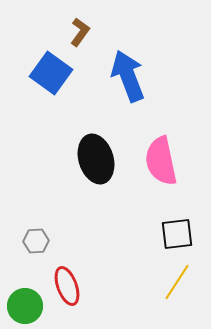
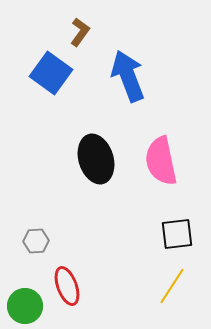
yellow line: moved 5 px left, 4 px down
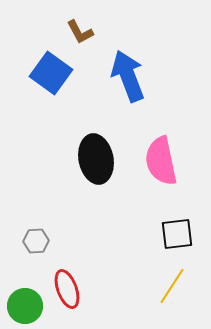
brown L-shape: rotated 116 degrees clockwise
black ellipse: rotated 6 degrees clockwise
red ellipse: moved 3 px down
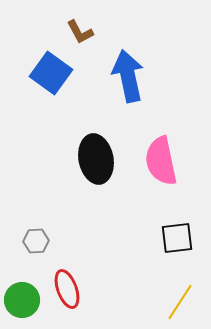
blue arrow: rotated 9 degrees clockwise
black square: moved 4 px down
yellow line: moved 8 px right, 16 px down
green circle: moved 3 px left, 6 px up
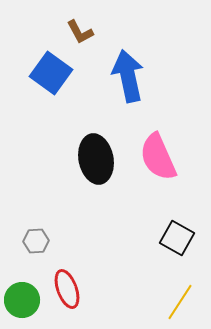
pink semicircle: moved 3 px left, 4 px up; rotated 12 degrees counterclockwise
black square: rotated 36 degrees clockwise
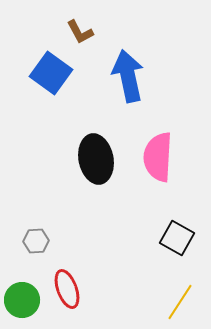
pink semicircle: rotated 27 degrees clockwise
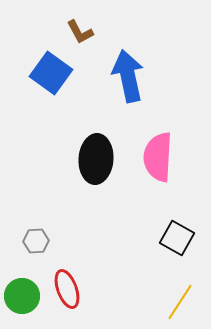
black ellipse: rotated 15 degrees clockwise
green circle: moved 4 px up
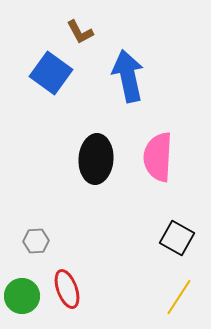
yellow line: moved 1 px left, 5 px up
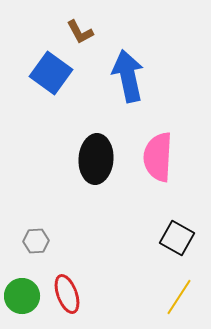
red ellipse: moved 5 px down
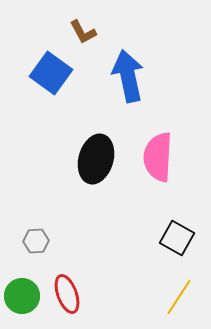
brown L-shape: moved 3 px right
black ellipse: rotated 12 degrees clockwise
